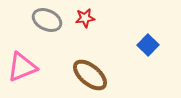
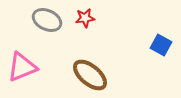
blue square: moved 13 px right; rotated 15 degrees counterclockwise
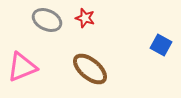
red star: rotated 24 degrees clockwise
brown ellipse: moved 6 px up
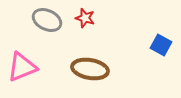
brown ellipse: rotated 30 degrees counterclockwise
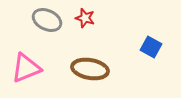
blue square: moved 10 px left, 2 px down
pink triangle: moved 4 px right, 1 px down
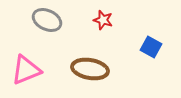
red star: moved 18 px right, 2 px down
pink triangle: moved 2 px down
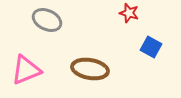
red star: moved 26 px right, 7 px up
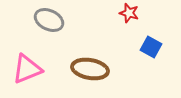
gray ellipse: moved 2 px right
pink triangle: moved 1 px right, 1 px up
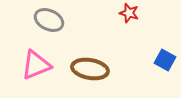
blue square: moved 14 px right, 13 px down
pink triangle: moved 9 px right, 4 px up
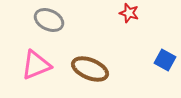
brown ellipse: rotated 12 degrees clockwise
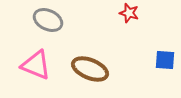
gray ellipse: moved 1 px left
blue square: rotated 25 degrees counterclockwise
pink triangle: rotated 44 degrees clockwise
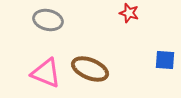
gray ellipse: rotated 12 degrees counterclockwise
pink triangle: moved 10 px right, 8 px down
